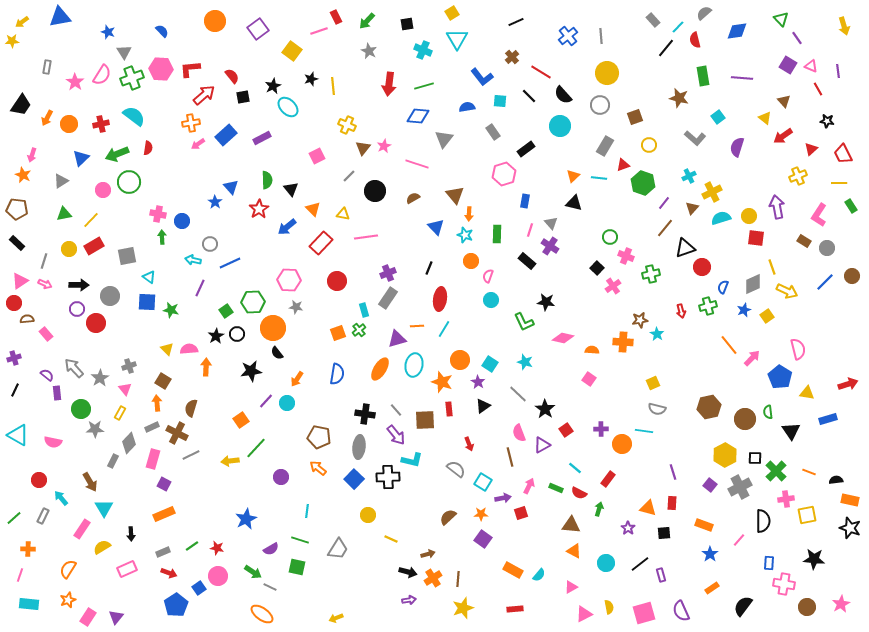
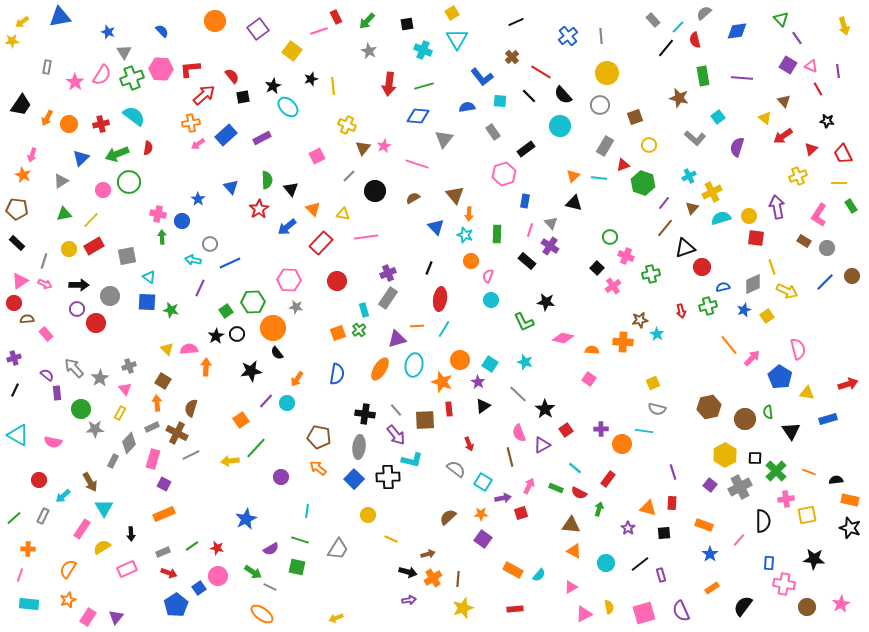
blue star at (215, 202): moved 17 px left, 3 px up
blue semicircle at (723, 287): rotated 56 degrees clockwise
cyan arrow at (61, 498): moved 2 px right, 2 px up; rotated 91 degrees counterclockwise
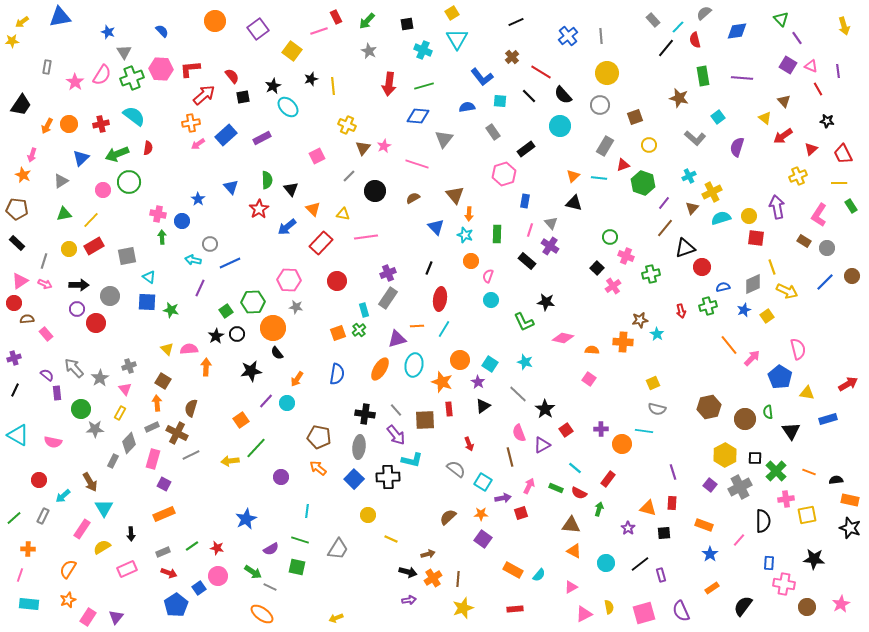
orange arrow at (47, 118): moved 8 px down
red arrow at (848, 384): rotated 12 degrees counterclockwise
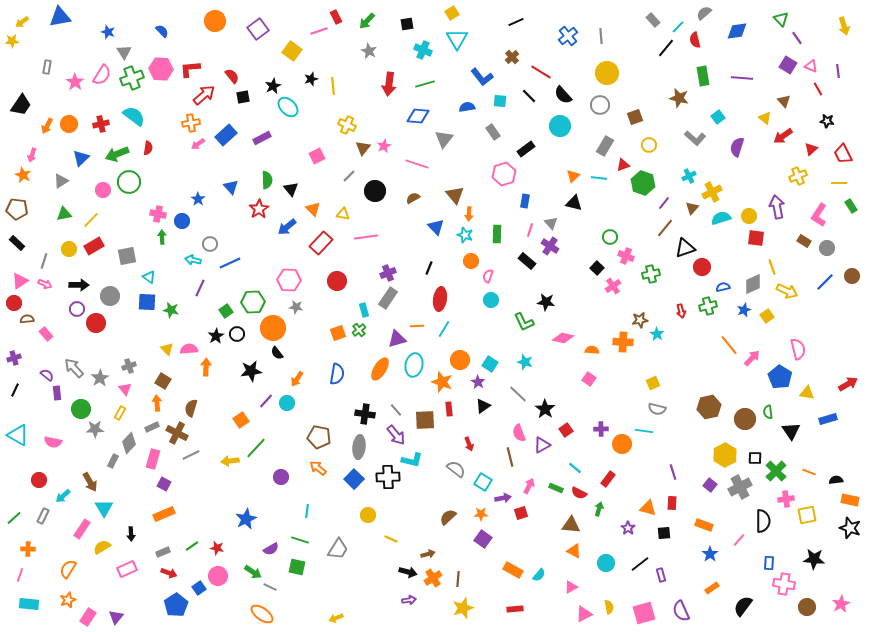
green line at (424, 86): moved 1 px right, 2 px up
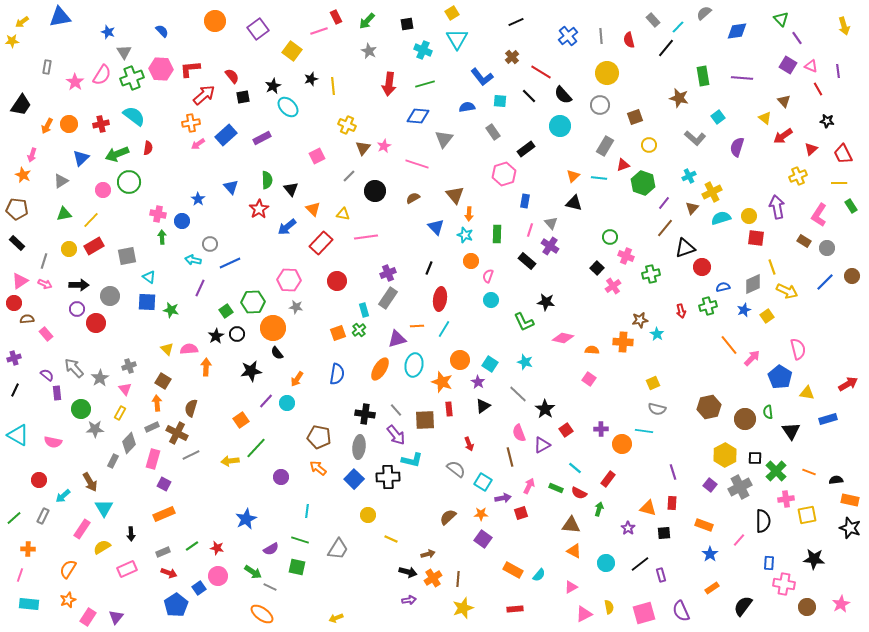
red semicircle at (695, 40): moved 66 px left
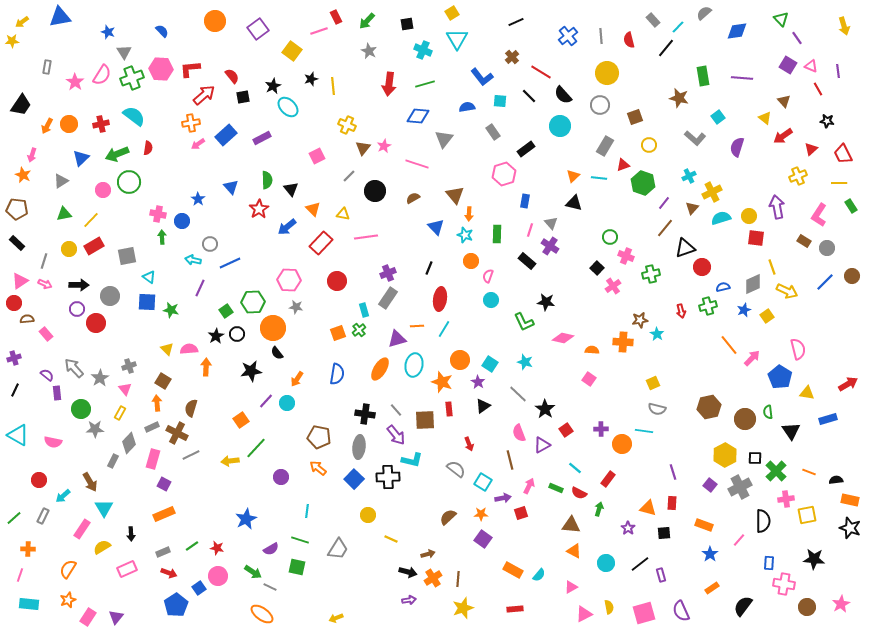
brown line at (510, 457): moved 3 px down
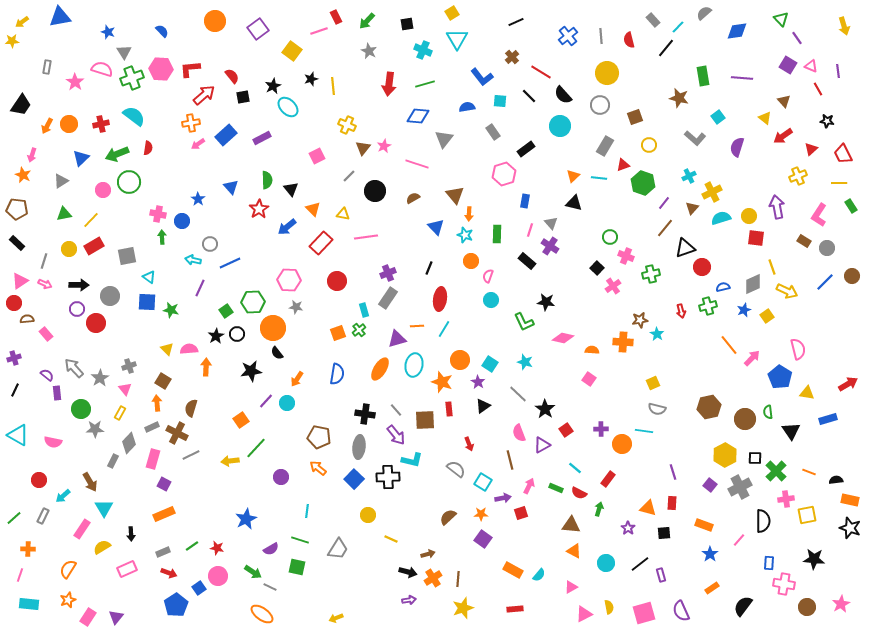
pink semicircle at (102, 75): moved 6 px up; rotated 105 degrees counterclockwise
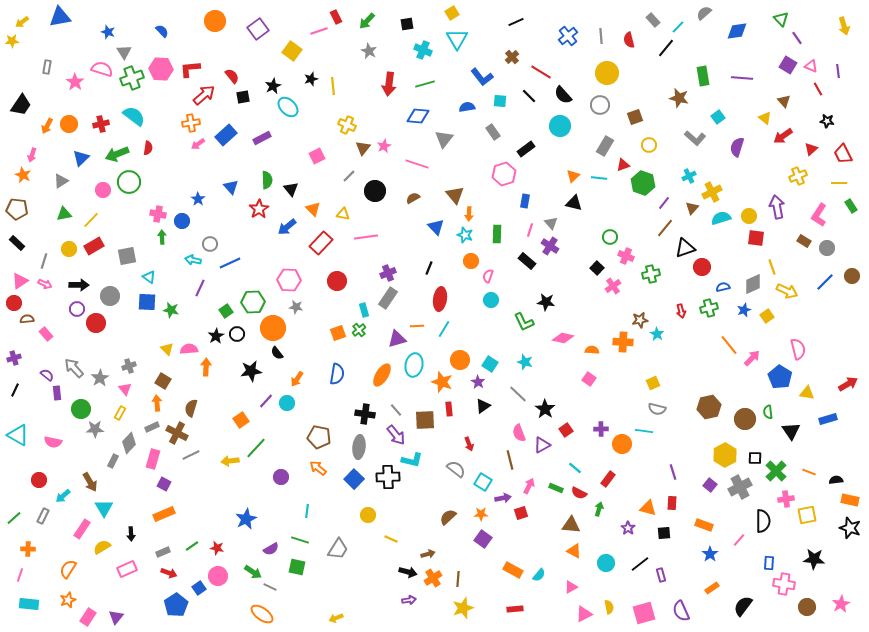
green cross at (708, 306): moved 1 px right, 2 px down
orange ellipse at (380, 369): moved 2 px right, 6 px down
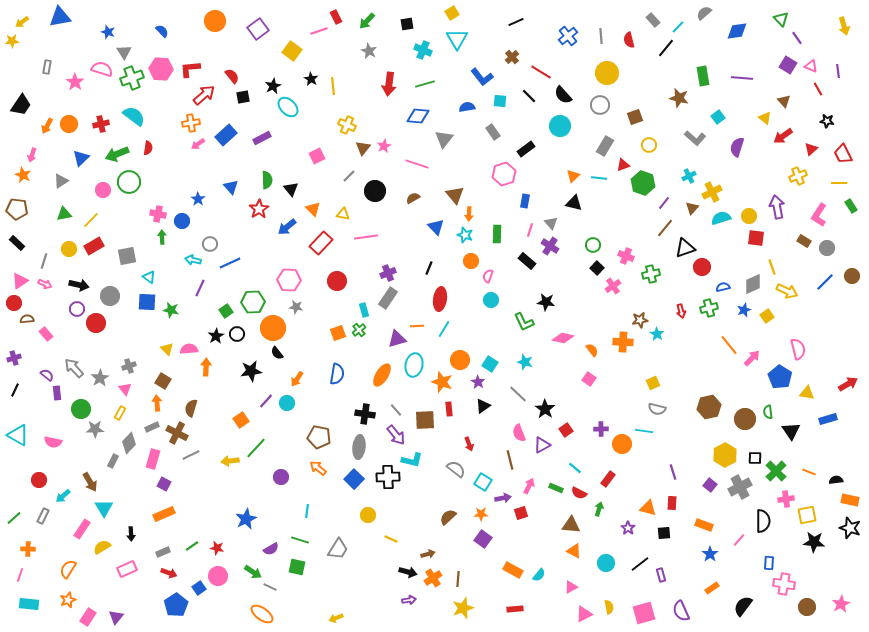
black star at (311, 79): rotated 24 degrees counterclockwise
green circle at (610, 237): moved 17 px left, 8 px down
black arrow at (79, 285): rotated 12 degrees clockwise
orange semicircle at (592, 350): rotated 48 degrees clockwise
black star at (814, 559): moved 17 px up
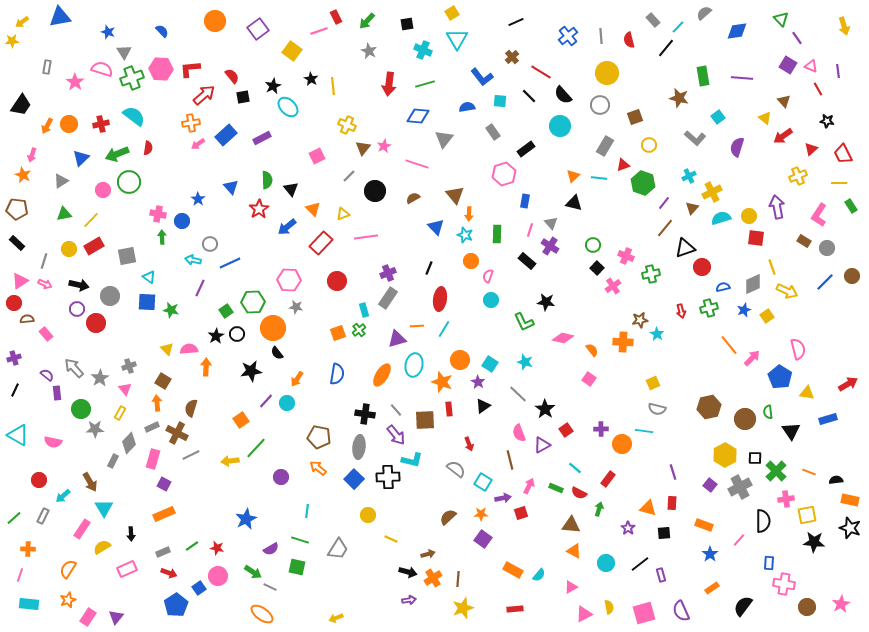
yellow triangle at (343, 214): rotated 32 degrees counterclockwise
